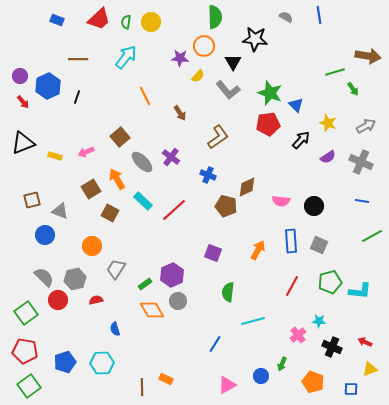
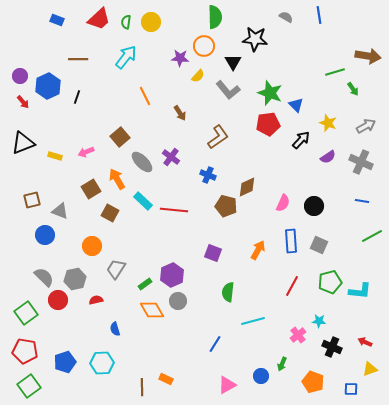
pink semicircle at (281, 201): moved 2 px right, 2 px down; rotated 72 degrees counterclockwise
red line at (174, 210): rotated 48 degrees clockwise
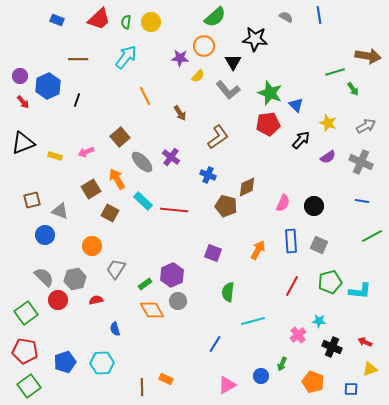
green semicircle at (215, 17): rotated 50 degrees clockwise
black line at (77, 97): moved 3 px down
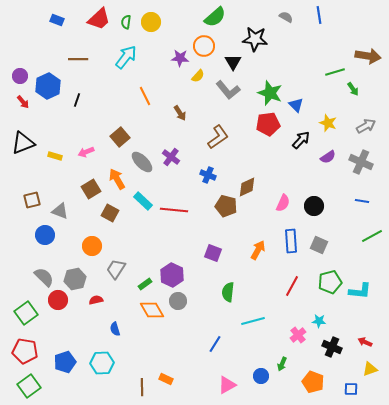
purple hexagon at (172, 275): rotated 10 degrees counterclockwise
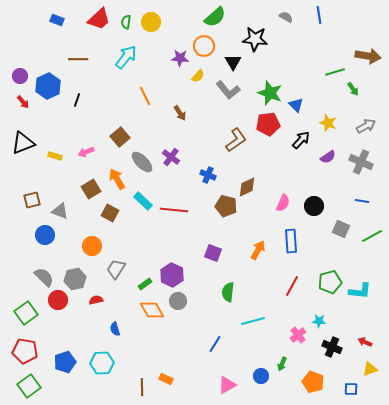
brown L-shape at (218, 137): moved 18 px right, 3 px down
gray square at (319, 245): moved 22 px right, 16 px up
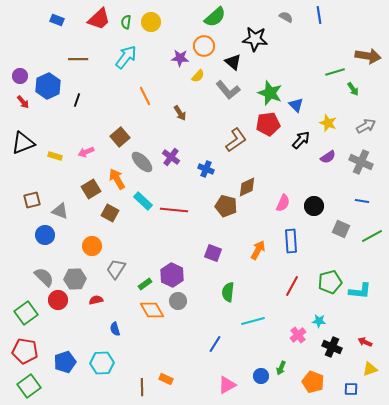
black triangle at (233, 62): rotated 18 degrees counterclockwise
blue cross at (208, 175): moved 2 px left, 6 px up
gray hexagon at (75, 279): rotated 10 degrees clockwise
green arrow at (282, 364): moved 1 px left, 4 px down
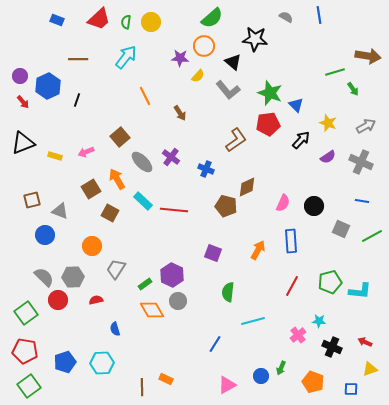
green semicircle at (215, 17): moved 3 px left, 1 px down
gray hexagon at (75, 279): moved 2 px left, 2 px up
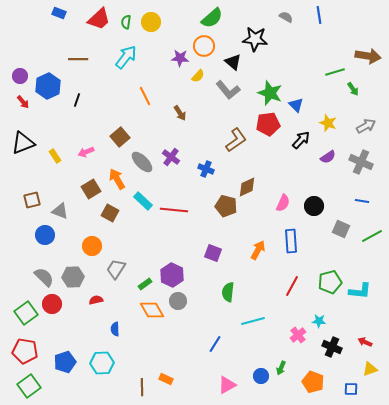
blue rectangle at (57, 20): moved 2 px right, 7 px up
yellow rectangle at (55, 156): rotated 40 degrees clockwise
red circle at (58, 300): moved 6 px left, 4 px down
blue semicircle at (115, 329): rotated 16 degrees clockwise
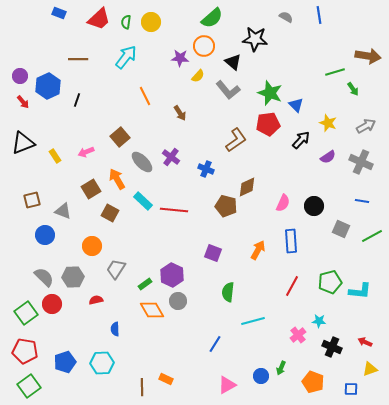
gray triangle at (60, 211): moved 3 px right
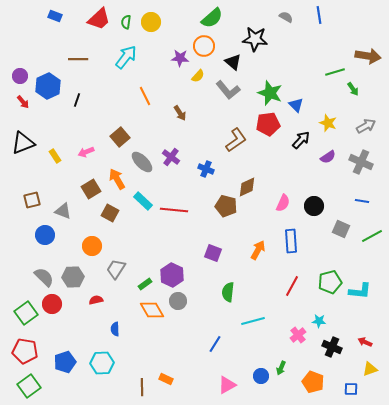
blue rectangle at (59, 13): moved 4 px left, 3 px down
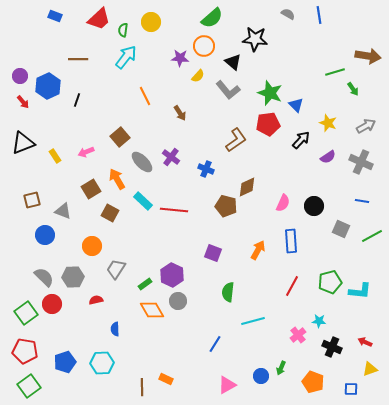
gray semicircle at (286, 17): moved 2 px right, 3 px up
green semicircle at (126, 22): moved 3 px left, 8 px down
